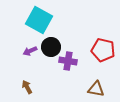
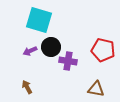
cyan square: rotated 12 degrees counterclockwise
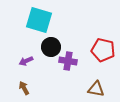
purple arrow: moved 4 px left, 10 px down
brown arrow: moved 3 px left, 1 px down
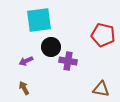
cyan square: rotated 24 degrees counterclockwise
red pentagon: moved 15 px up
brown triangle: moved 5 px right
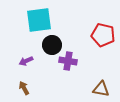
black circle: moved 1 px right, 2 px up
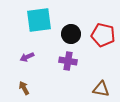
black circle: moved 19 px right, 11 px up
purple arrow: moved 1 px right, 4 px up
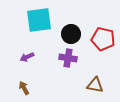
red pentagon: moved 4 px down
purple cross: moved 3 px up
brown triangle: moved 6 px left, 4 px up
